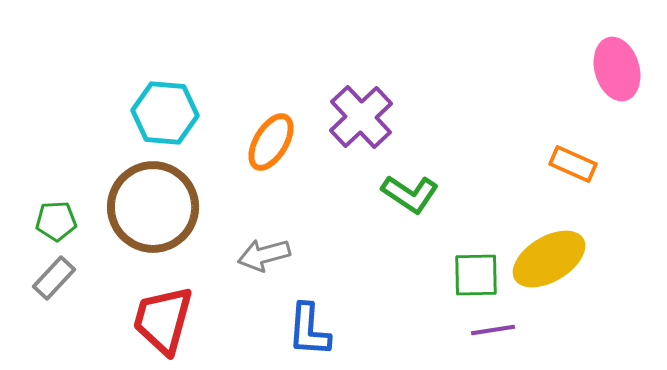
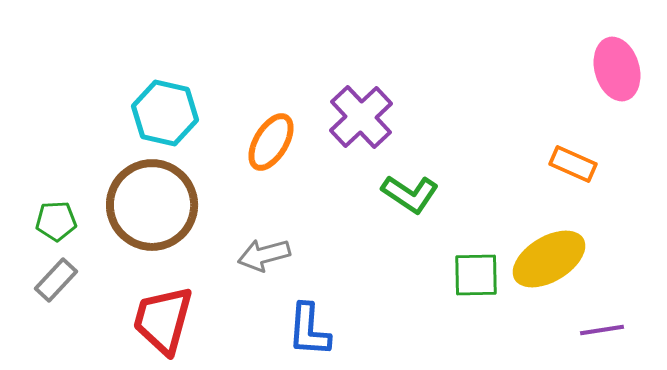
cyan hexagon: rotated 8 degrees clockwise
brown circle: moved 1 px left, 2 px up
gray rectangle: moved 2 px right, 2 px down
purple line: moved 109 px right
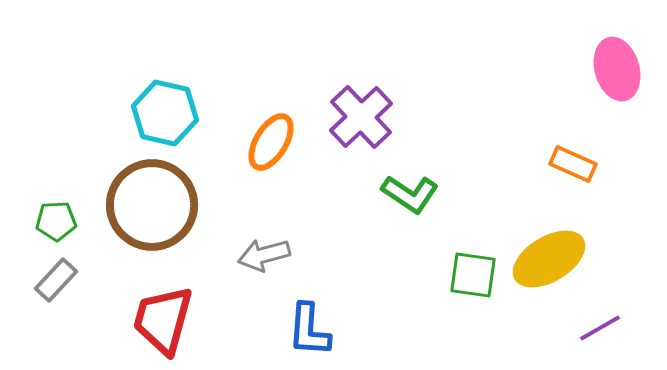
green square: moved 3 px left; rotated 9 degrees clockwise
purple line: moved 2 px left, 2 px up; rotated 21 degrees counterclockwise
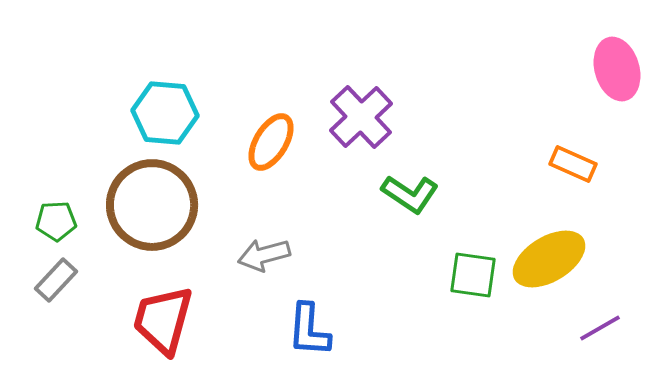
cyan hexagon: rotated 8 degrees counterclockwise
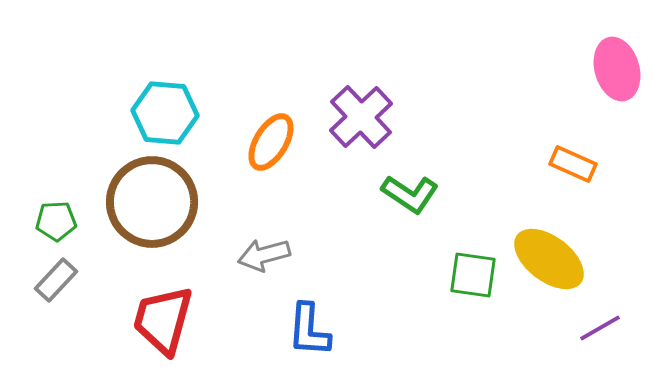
brown circle: moved 3 px up
yellow ellipse: rotated 68 degrees clockwise
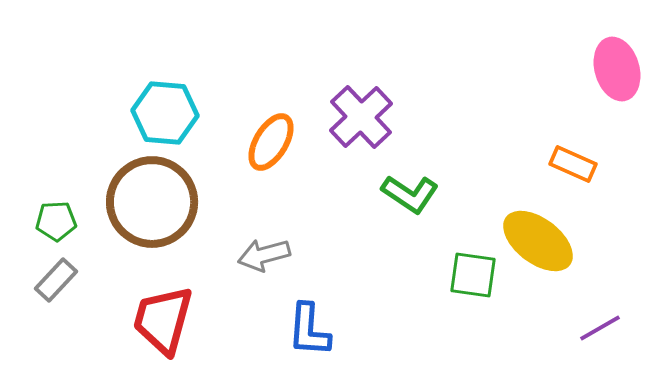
yellow ellipse: moved 11 px left, 18 px up
